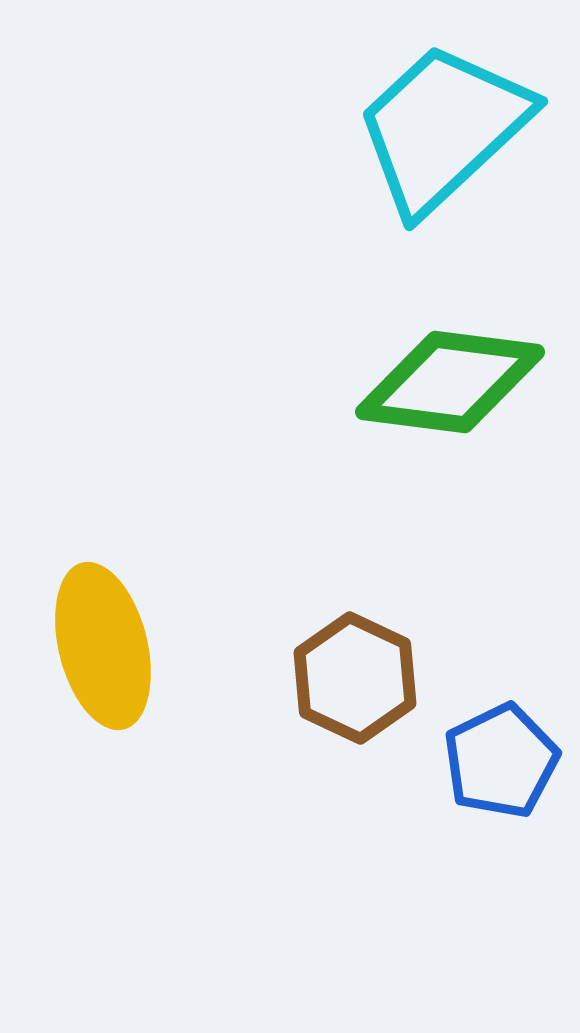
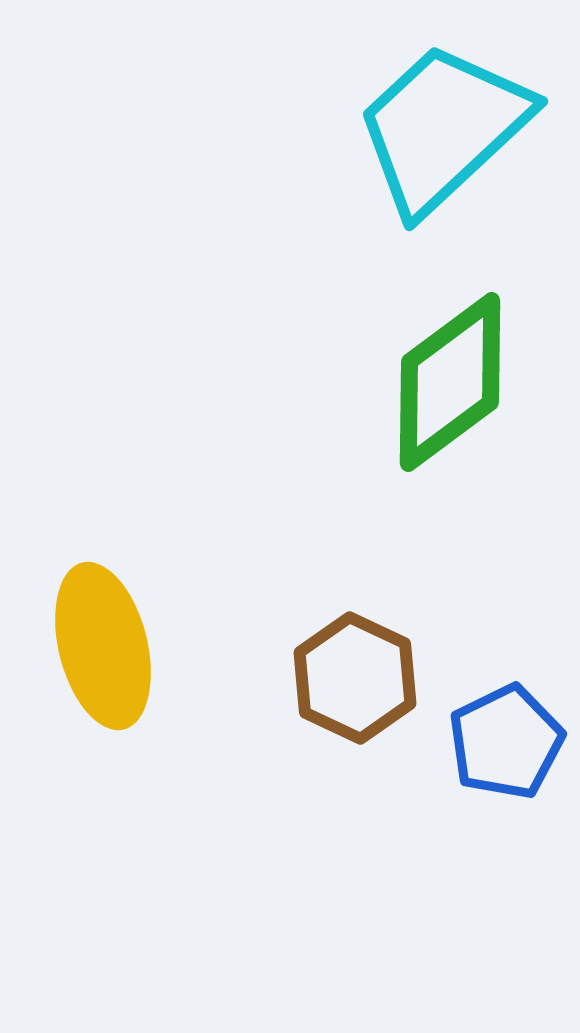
green diamond: rotated 44 degrees counterclockwise
blue pentagon: moved 5 px right, 19 px up
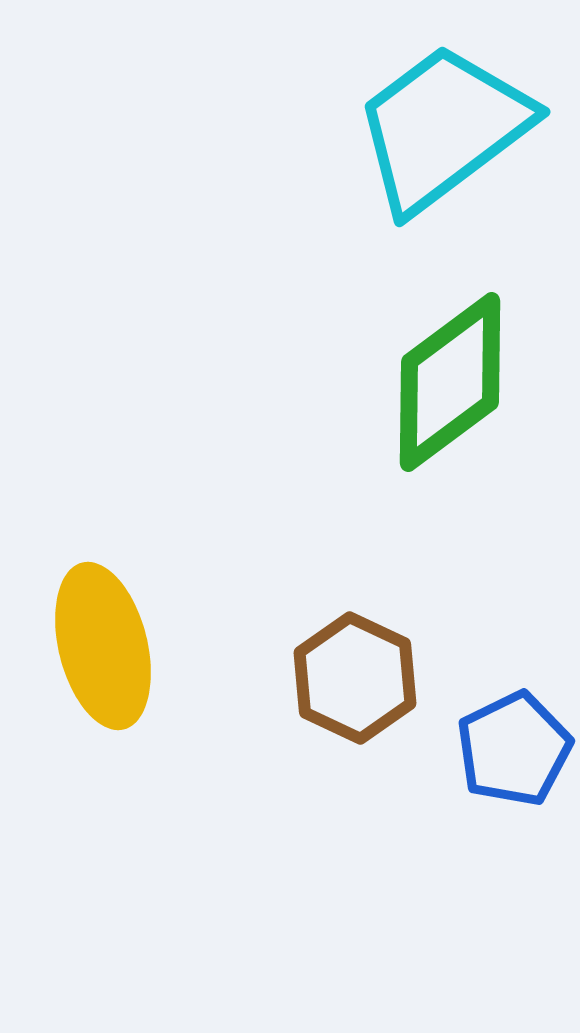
cyan trapezoid: rotated 6 degrees clockwise
blue pentagon: moved 8 px right, 7 px down
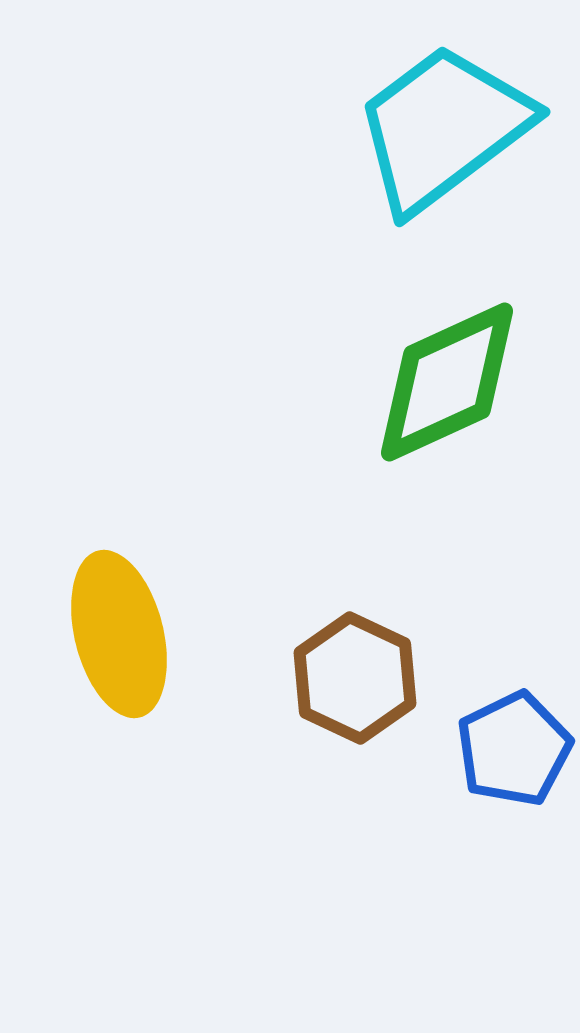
green diamond: moved 3 px left; rotated 12 degrees clockwise
yellow ellipse: moved 16 px right, 12 px up
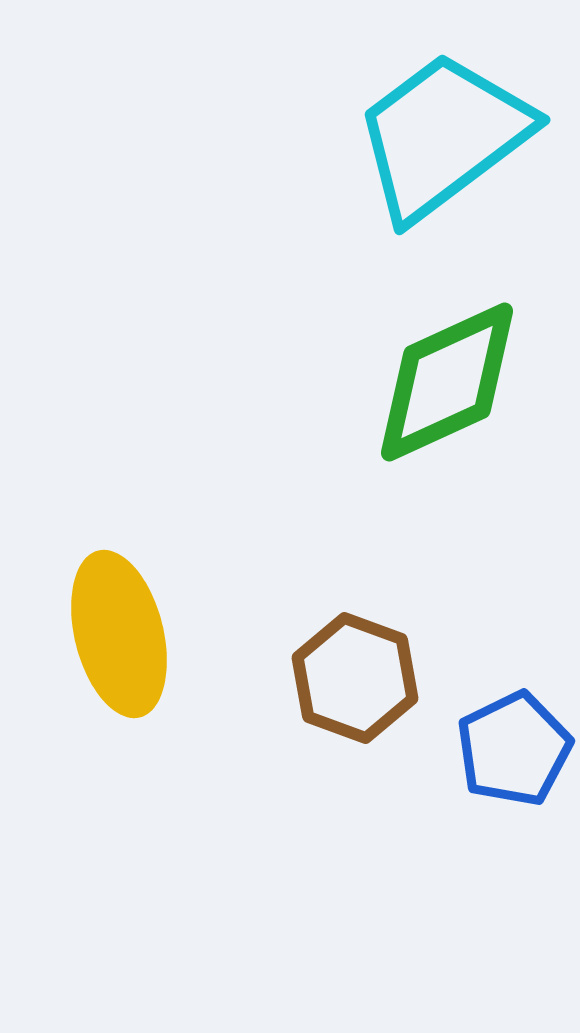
cyan trapezoid: moved 8 px down
brown hexagon: rotated 5 degrees counterclockwise
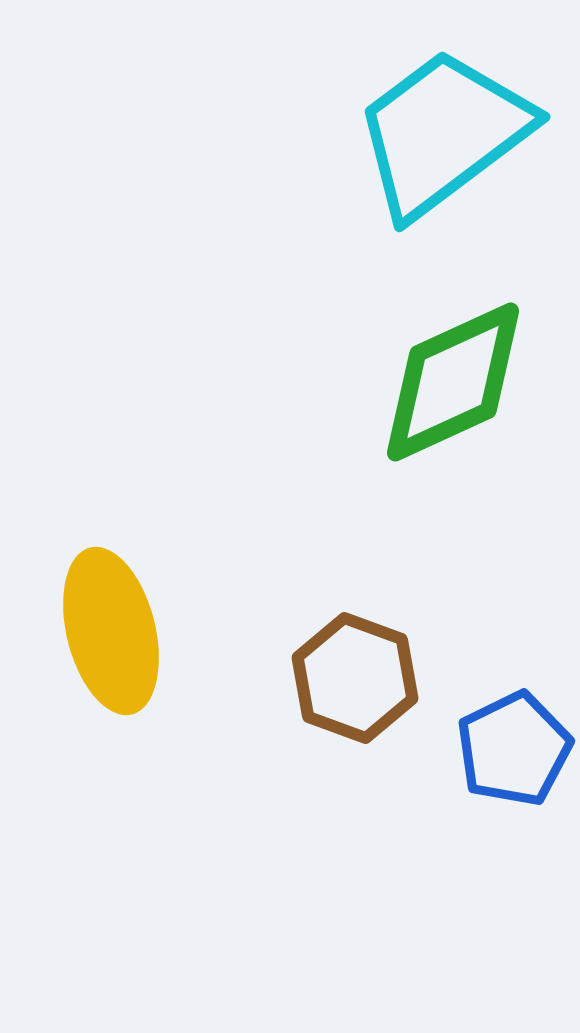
cyan trapezoid: moved 3 px up
green diamond: moved 6 px right
yellow ellipse: moved 8 px left, 3 px up
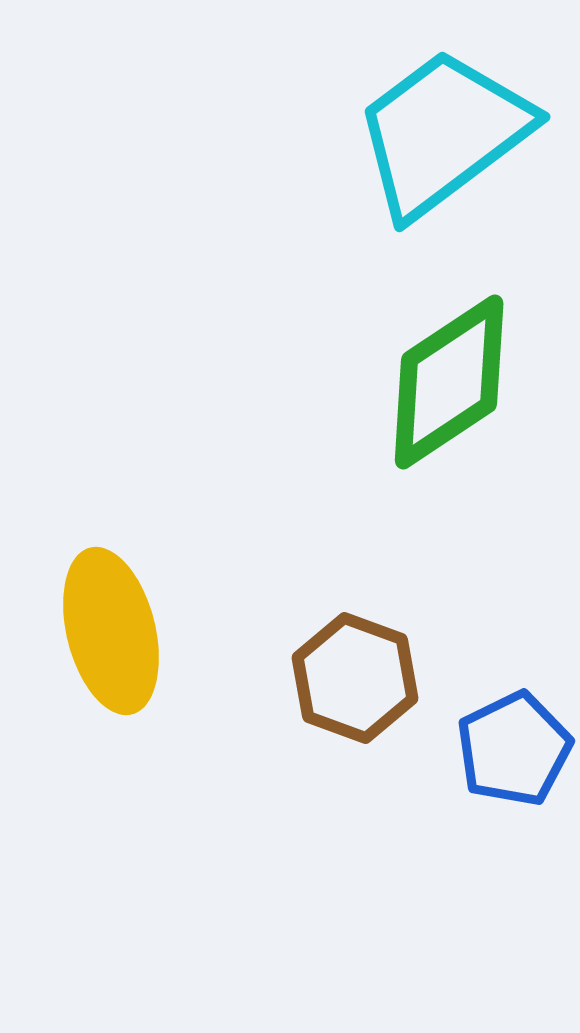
green diamond: moved 4 px left; rotated 9 degrees counterclockwise
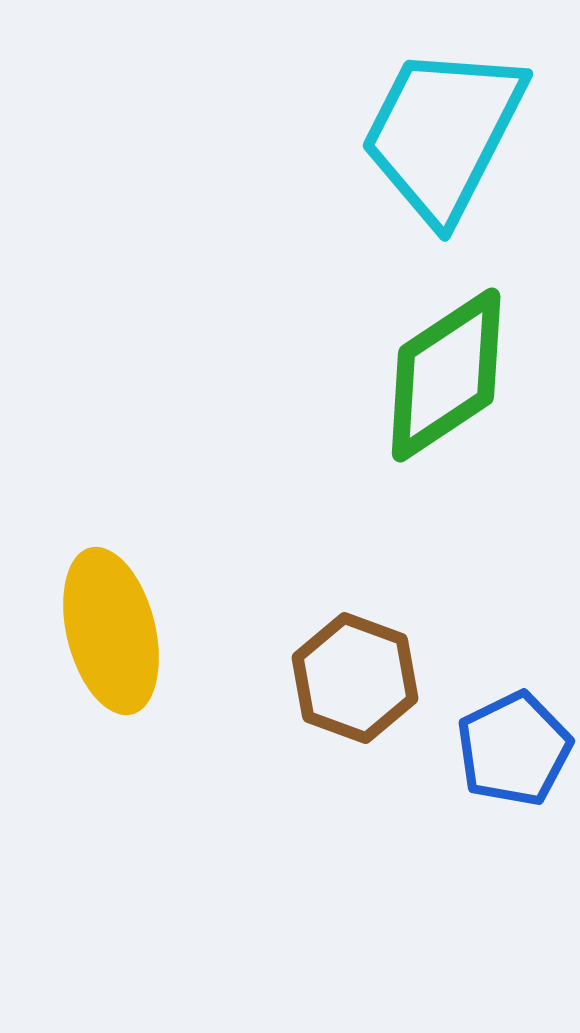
cyan trapezoid: rotated 26 degrees counterclockwise
green diamond: moved 3 px left, 7 px up
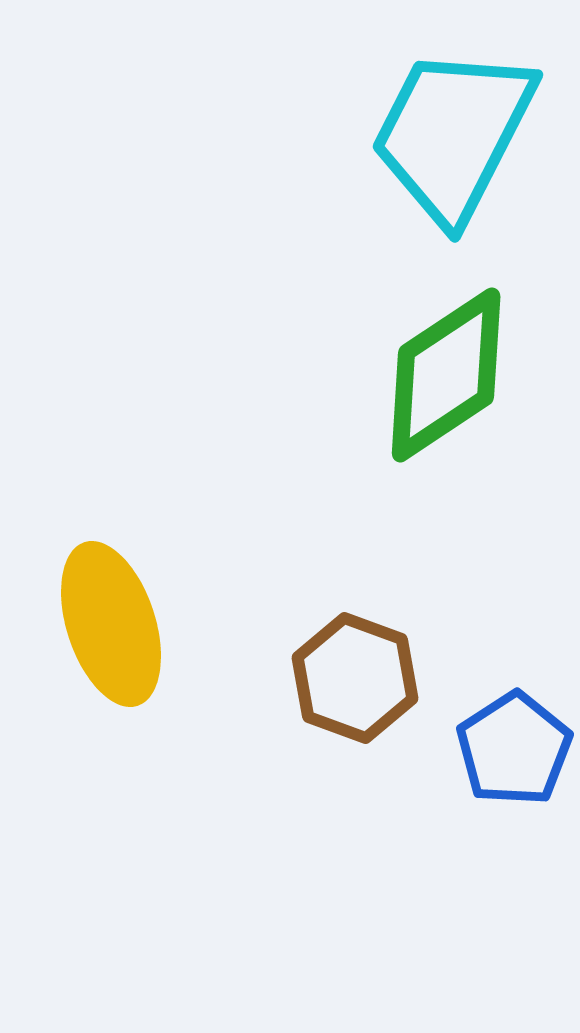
cyan trapezoid: moved 10 px right, 1 px down
yellow ellipse: moved 7 px up; rotated 4 degrees counterclockwise
blue pentagon: rotated 7 degrees counterclockwise
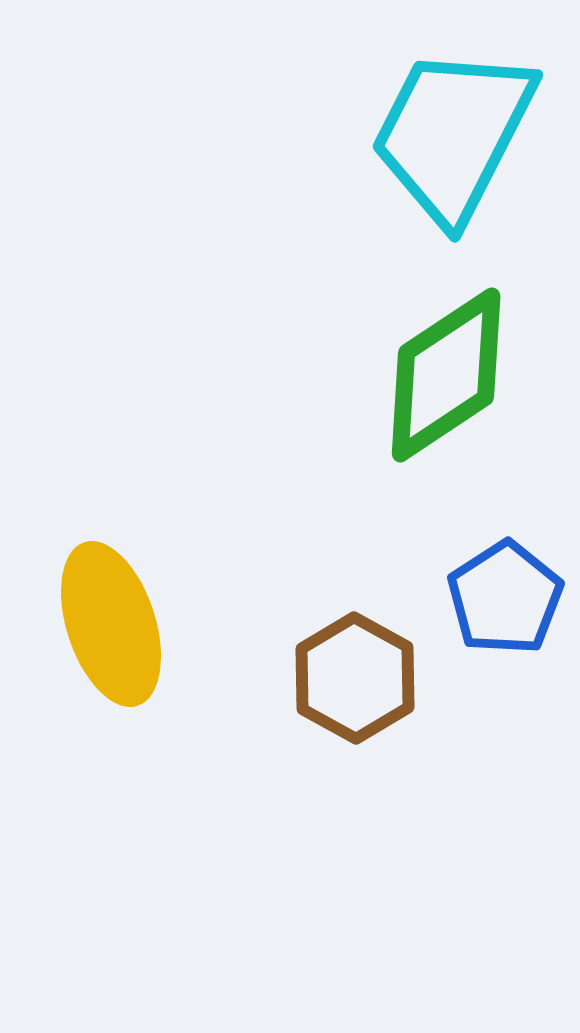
brown hexagon: rotated 9 degrees clockwise
blue pentagon: moved 9 px left, 151 px up
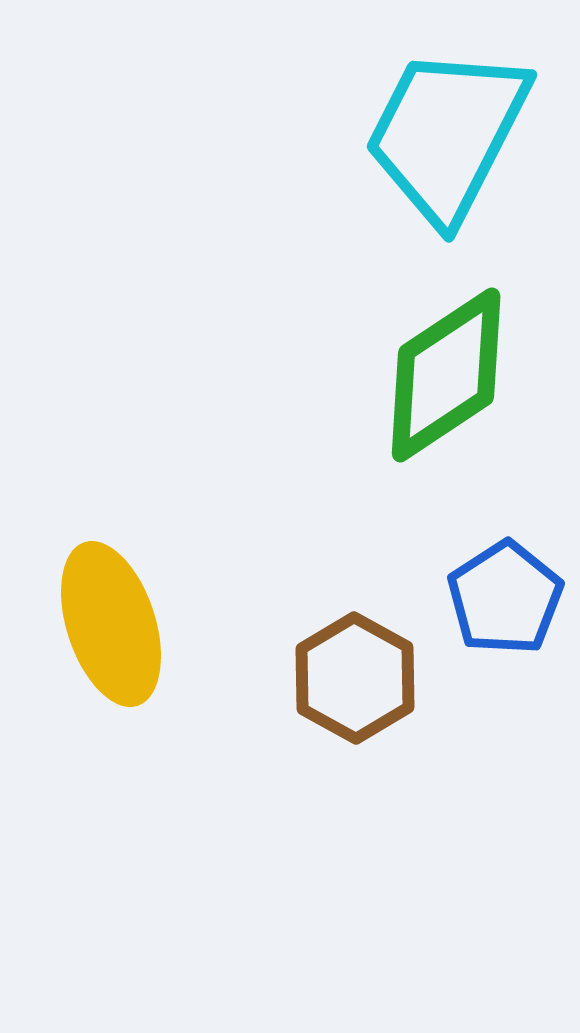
cyan trapezoid: moved 6 px left
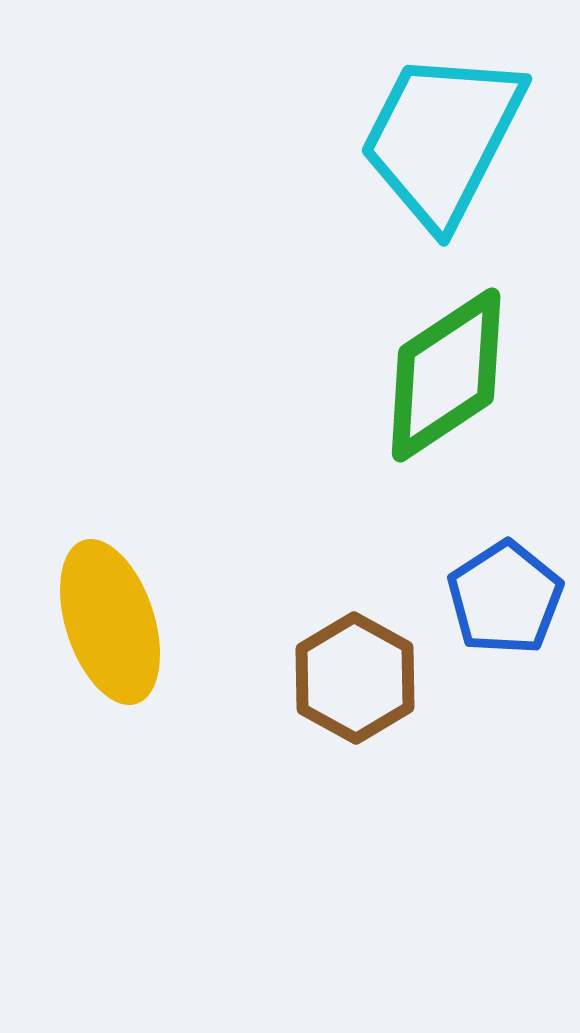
cyan trapezoid: moved 5 px left, 4 px down
yellow ellipse: moved 1 px left, 2 px up
